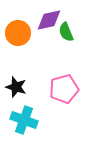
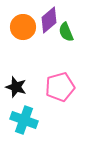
purple diamond: rotated 28 degrees counterclockwise
orange circle: moved 5 px right, 6 px up
pink pentagon: moved 4 px left, 2 px up
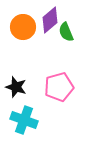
purple diamond: moved 1 px right
pink pentagon: moved 1 px left
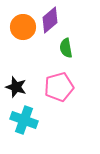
green semicircle: moved 16 px down; rotated 12 degrees clockwise
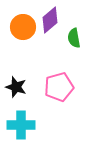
green semicircle: moved 8 px right, 10 px up
cyan cross: moved 3 px left, 5 px down; rotated 20 degrees counterclockwise
